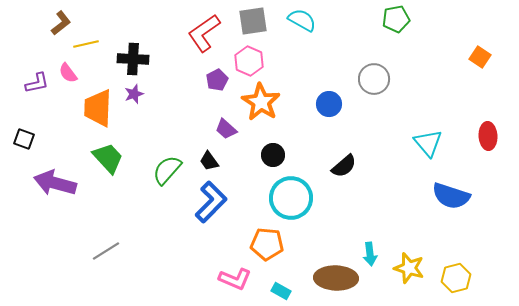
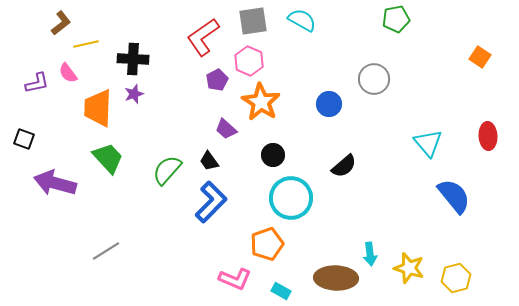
red L-shape: moved 1 px left, 4 px down
blue semicircle: moved 3 px right; rotated 147 degrees counterclockwise
orange pentagon: rotated 24 degrees counterclockwise
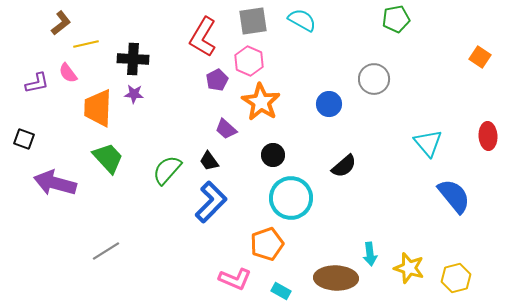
red L-shape: rotated 24 degrees counterclockwise
purple star: rotated 24 degrees clockwise
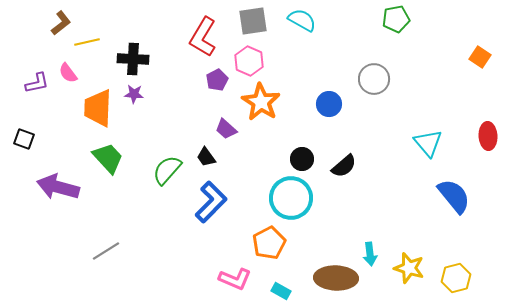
yellow line: moved 1 px right, 2 px up
black circle: moved 29 px right, 4 px down
black trapezoid: moved 3 px left, 4 px up
purple arrow: moved 3 px right, 4 px down
orange pentagon: moved 2 px right, 1 px up; rotated 8 degrees counterclockwise
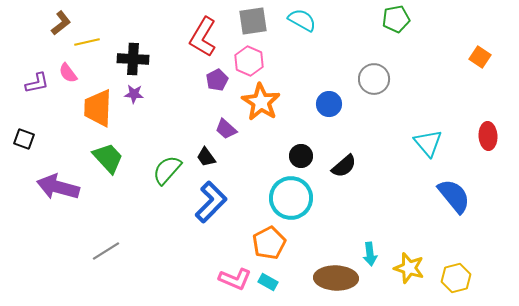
black circle: moved 1 px left, 3 px up
cyan rectangle: moved 13 px left, 9 px up
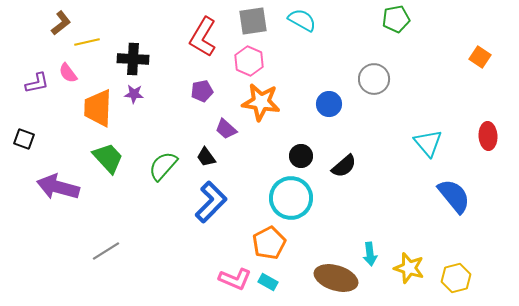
purple pentagon: moved 15 px left, 11 px down; rotated 15 degrees clockwise
orange star: rotated 24 degrees counterclockwise
green semicircle: moved 4 px left, 4 px up
brown ellipse: rotated 15 degrees clockwise
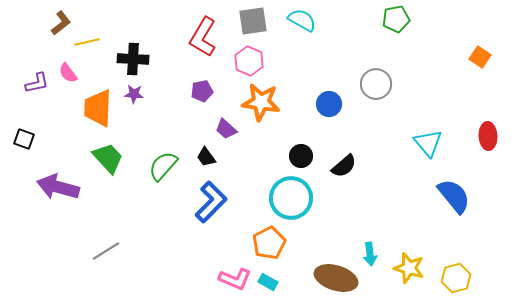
gray circle: moved 2 px right, 5 px down
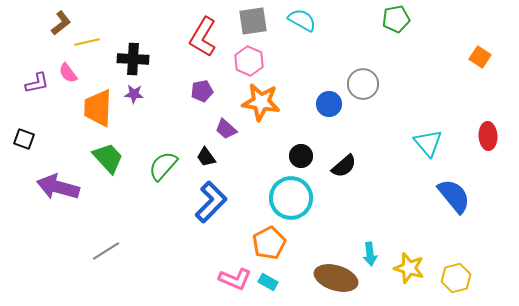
gray circle: moved 13 px left
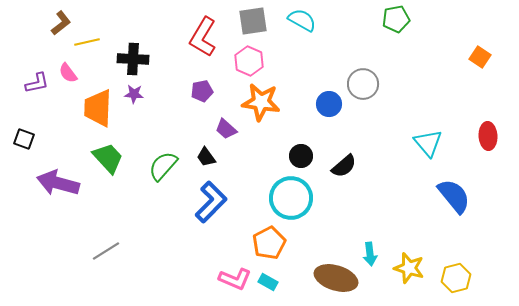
purple arrow: moved 4 px up
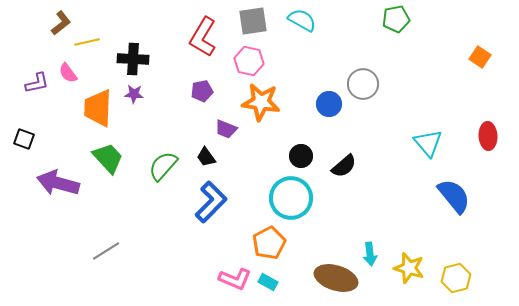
pink hexagon: rotated 12 degrees counterclockwise
purple trapezoid: rotated 20 degrees counterclockwise
